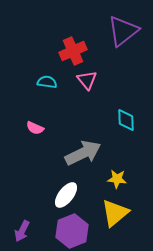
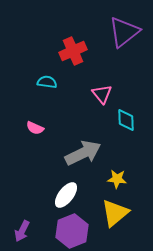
purple triangle: moved 1 px right, 1 px down
pink triangle: moved 15 px right, 14 px down
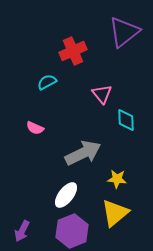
cyan semicircle: rotated 36 degrees counterclockwise
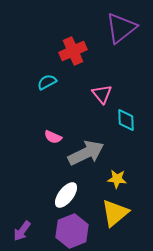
purple triangle: moved 3 px left, 4 px up
pink semicircle: moved 18 px right, 9 px down
gray arrow: moved 3 px right
purple arrow: rotated 10 degrees clockwise
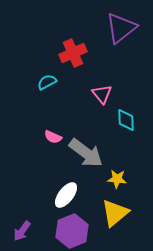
red cross: moved 2 px down
gray arrow: rotated 63 degrees clockwise
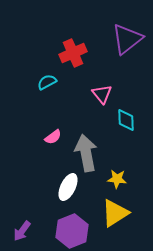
purple triangle: moved 6 px right, 11 px down
pink semicircle: rotated 60 degrees counterclockwise
gray arrow: rotated 138 degrees counterclockwise
white ellipse: moved 2 px right, 8 px up; rotated 12 degrees counterclockwise
yellow triangle: rotated 8 degrees clockwise
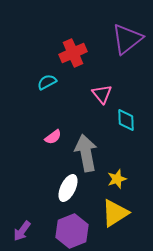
yellow star: rotated 24 degrees counterclockwise
white ellipse: moved 1 px down
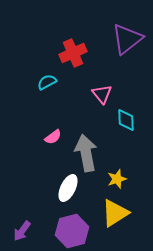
purple hexagon: rotated 8 degrees clockwise
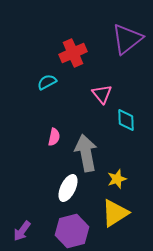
pink semicircle: moved 1 px right; rotated 42 degrees counterclockwise
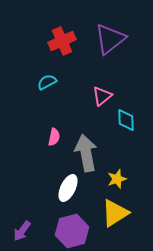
purple triangle: moved 17 px left
red cross: moved 11 px left, 12 px up
pink triangle: moved 2 px down; rotated 30 degrees clockwise
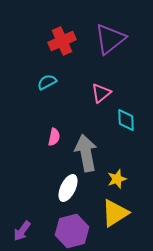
pink triangle: moved 1 px left, 3 px up
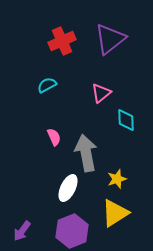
cyan semicircle: moved 3 px down
pink semicircle: rotated 36 degrees counterclockwise
purple hexagon: rotated 8 degrees counterclockwise
